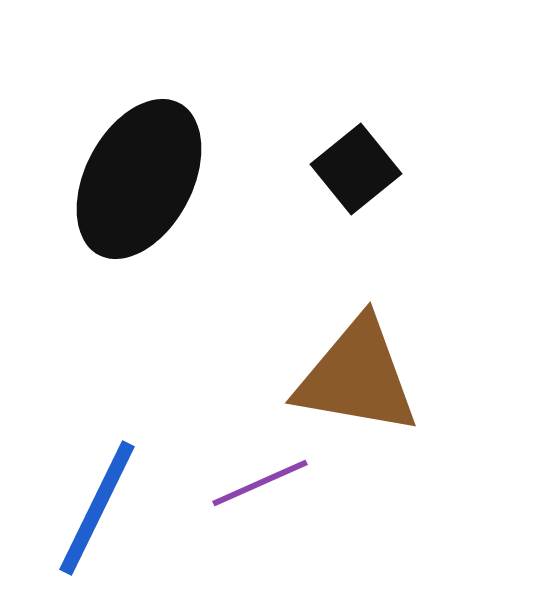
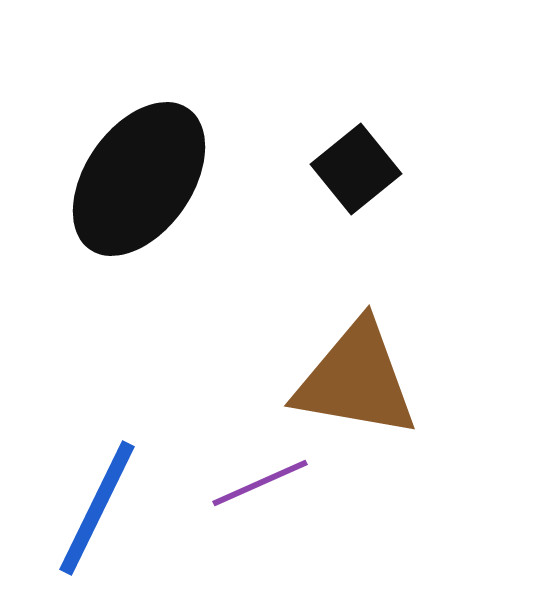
black ellipse: rotated 7 degrees clockwise
brown triangle: moved 1 px left, 3 px down
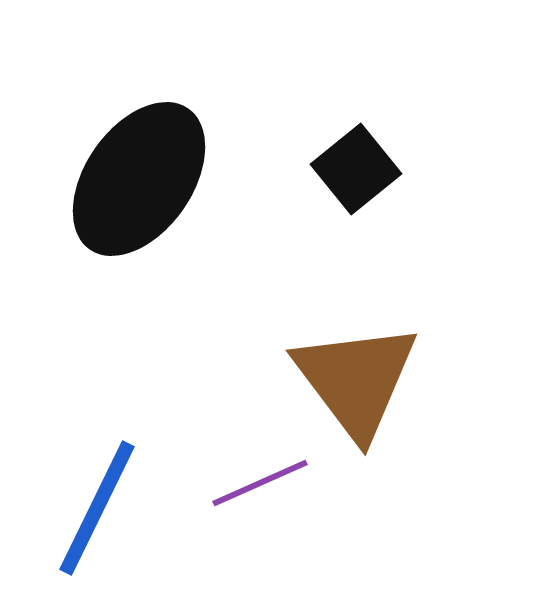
brown triangle: rotated 43 degrees clockwise
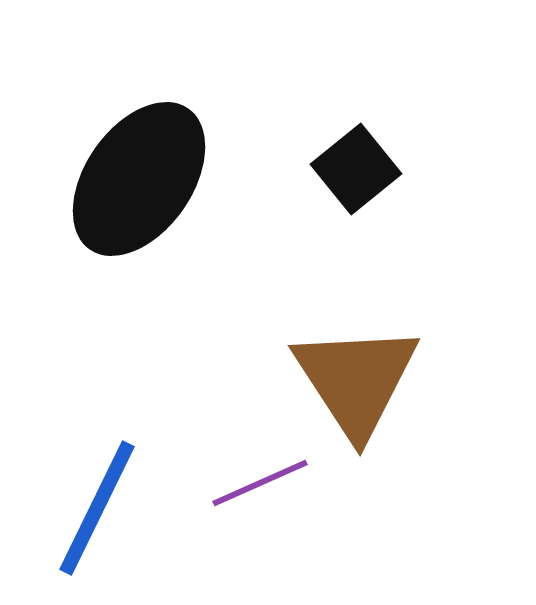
brown triangle: rotated 4 degrees clockwise
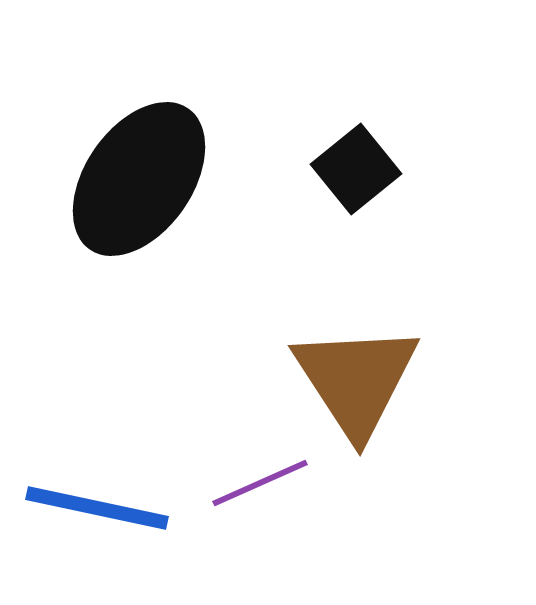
blue line: rotated 76 degrees clockwise
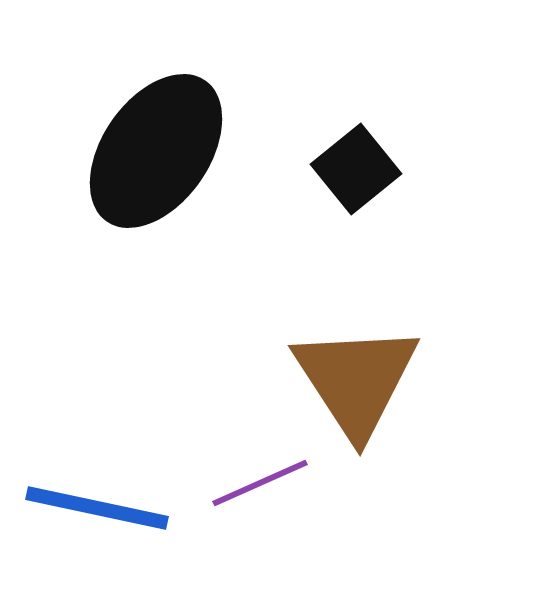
black ellipse: moved 17 px right, 28 px up
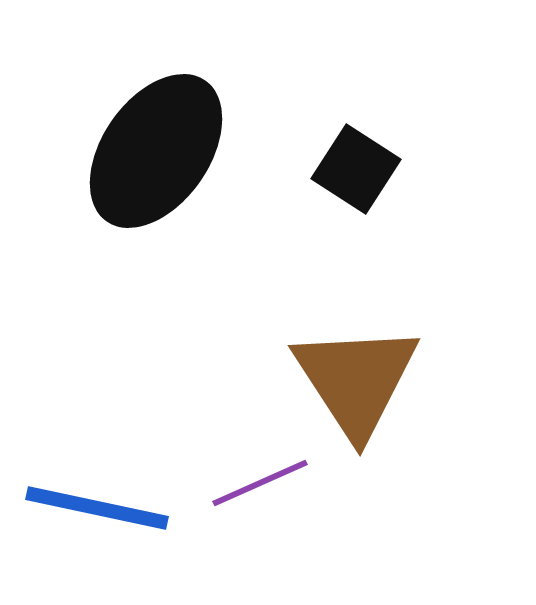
black square: rotated 18 degrees counterclockwise
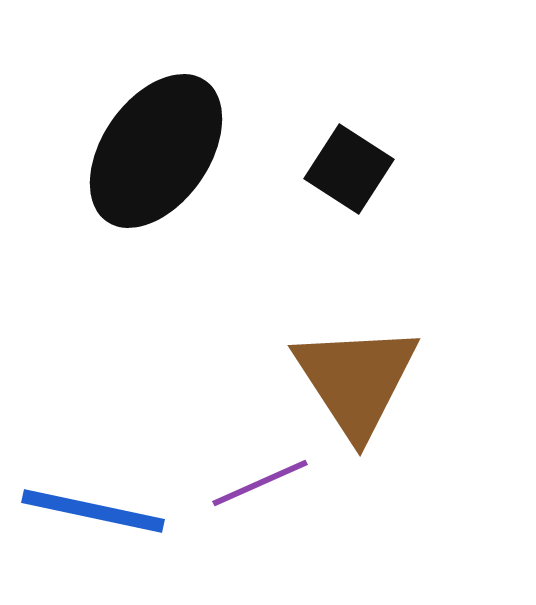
black square: moved 7 px left
blue line: moved 4 px left, 3 px down
